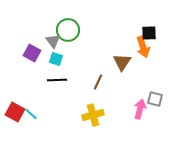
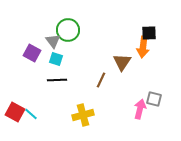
orange arrow: rotated 25 degrees clockwise
brown line: moved 3 px right, 2 px up
gray square: moved 1 px left
yellow cross: moved 10 px left
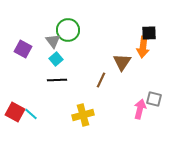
purple square: moved 9 px left, 4 px up
cyan square: rotated 32 degrees clockwise
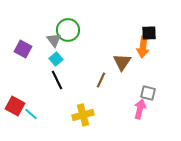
gray triangle: moved 1 px right, 1 px up
black line: rotated 66 degrees clockwise
gray square: moved 6 px left, 6 px up
red square: moved 6 px up
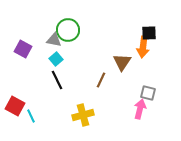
gray triangle: rotated 42 degrees counterclockwise
cyan line: moved 2 px down; rotated 24 degrees clockwise
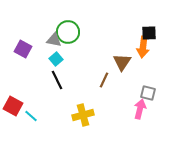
green circle: moved 2 px down
brown line: moved 3 px right
red square: moved 2 px left
cyan line: rotated 24 degrees counterclockwise
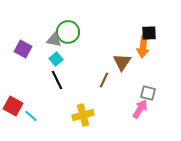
pink arrow: rotated 18 degrees clockwise
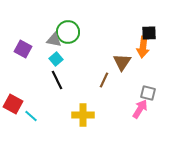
red square: moved 2 px up
yellow cross: rotated 15 degrees clockwise
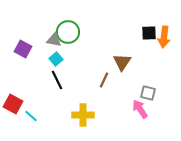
orange arrow: moved 21 px right, 10 px up
pink arrow: rotated 66 degrees counterclockwise
